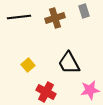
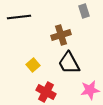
brown cross: moved 6 px right, 17 px down
yellow square: moved 5 px right
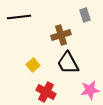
gray rectangle: moved 1 px right, 4 px down
black trapezoid: moved 1 px left
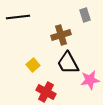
black line: moved 1 px left
pink star: moved 10 px up
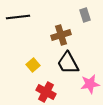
pink star: moved 4 px down
